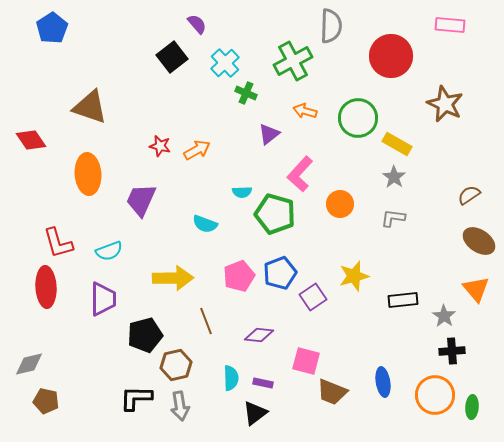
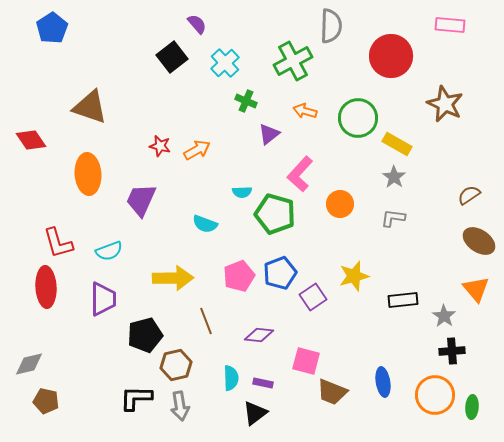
green cross at (246, 93): moved 8 px down
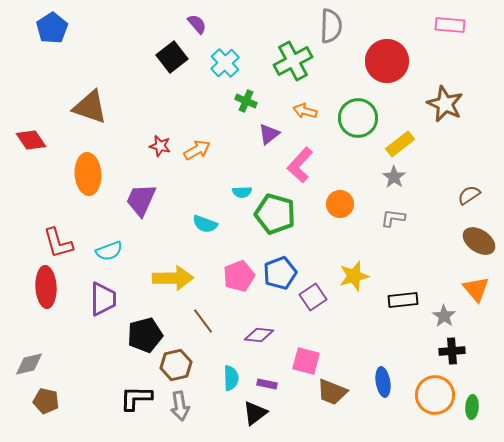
red circle at (391, 56): moved 4 px left, 5 px down
yellow rectangle at (397, 144): moved 3 px right; rotated 68 degrees counterclockwise
pink L-shape at (300, 174): moved 9 px up
brown line at (206, 321): moved 3 px left; rotated 16 degrees counterclockwise
purple rectangle at (263, 383): moved 4 px right, 1 px down
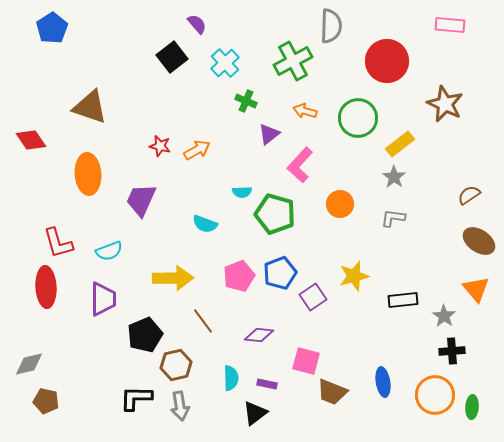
black pentagon at (145, 335): rotated 8 degrees counterclockwise
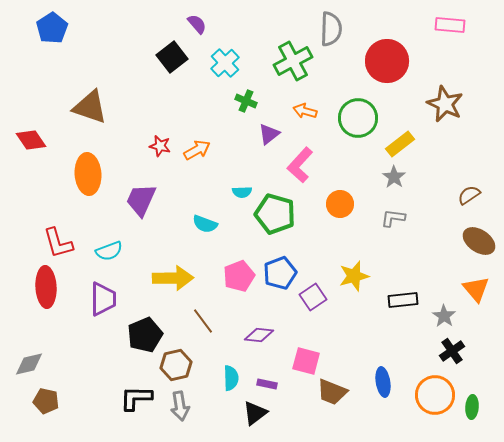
gray semicircle at (331, 26): moved 3 px down
black cross at (452, 351): rotated 30 degrees counterclockwise
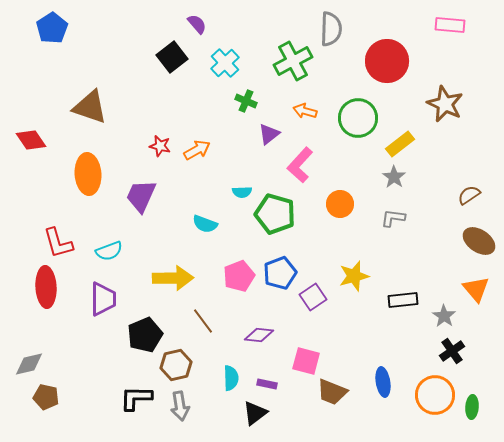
purple trapezoid at (141, 200): moved 4 px up
brown pentagon at (46, 401): moved 4 px up
